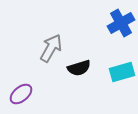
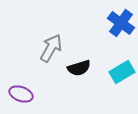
blue cross: rotated 24 degrees counterclockwise
cyan rectangle: rotated 15 degrees counterclockwise
purple ellipse: rotated 60 degrees clockwise
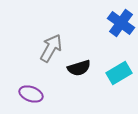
cyan rectangle: moved 3 px left, 1 px down
purple ellipse: moved 10 px right
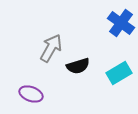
black semicircle: moved 1 px left, 2 px up
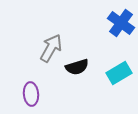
black semicircle: moved 1 px left, 1 px down
purple ellipse: rotated 65 degrees clockwise
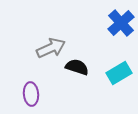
blue cross: rotated 12 degrees clockwise
gray arrow: rotated 36 degrees clockwise
black semicircle: rotated 145 degrees counterclockwise
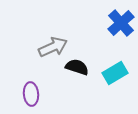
gray arrow: moved 2 px right, 1 px up
cyan rectangle: moved 4 px left
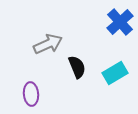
blue cross: moved 1 px left, 1 px up
gray arrow: moved 5 px left, 3 px up
black semicircle: rotated 50 degrees clockwise
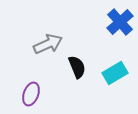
purple ellipse: rotated 25 degrees clockwise
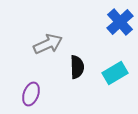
black semicircle: rotated 20 degrees clockwise
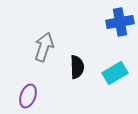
blue cross: rotated 32 degrees clockwise
gray arrow: moved 4 px left, 3 px down; rotated 48 degrees counterclockwise
purple ellipse: moved 3 px left, 2 px down
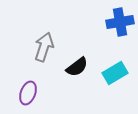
black semicircle: rotated 55 degrees clockwise
purple ellipse: moved 3 px up
